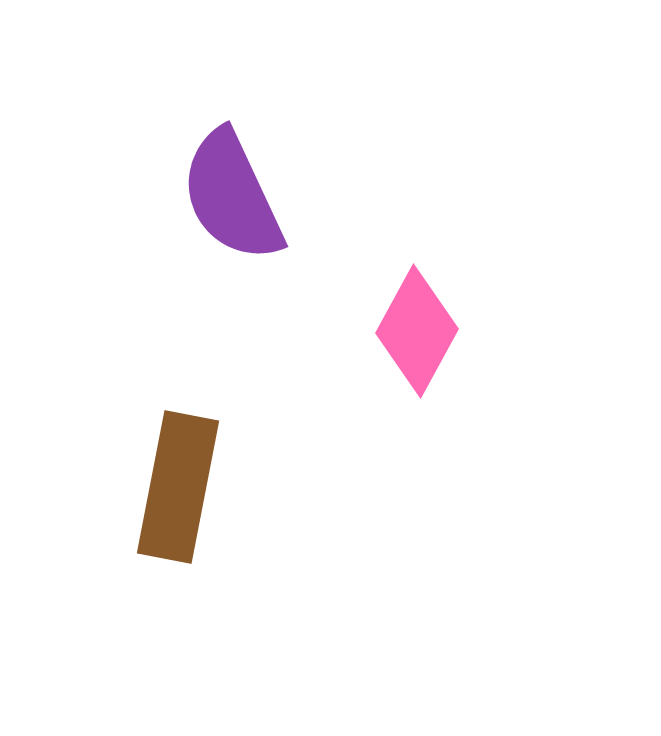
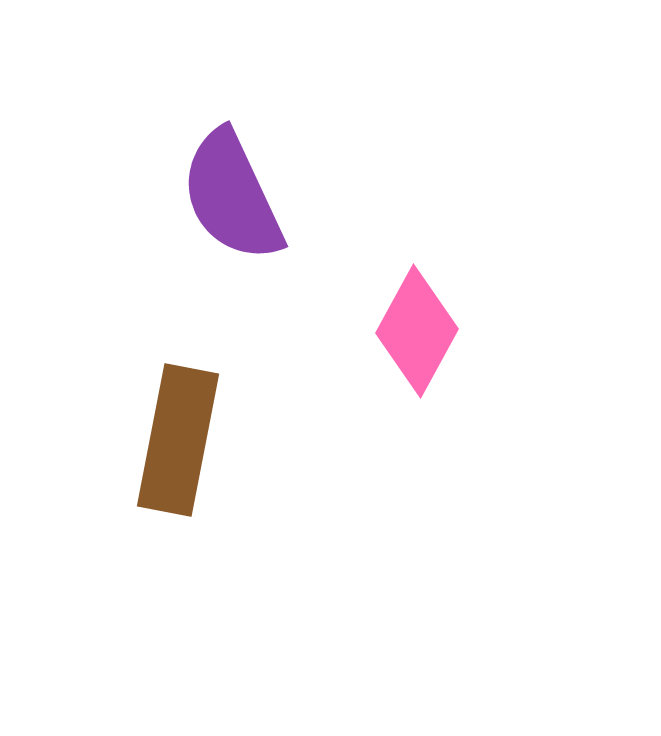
brown rectangle: moved 47 px up
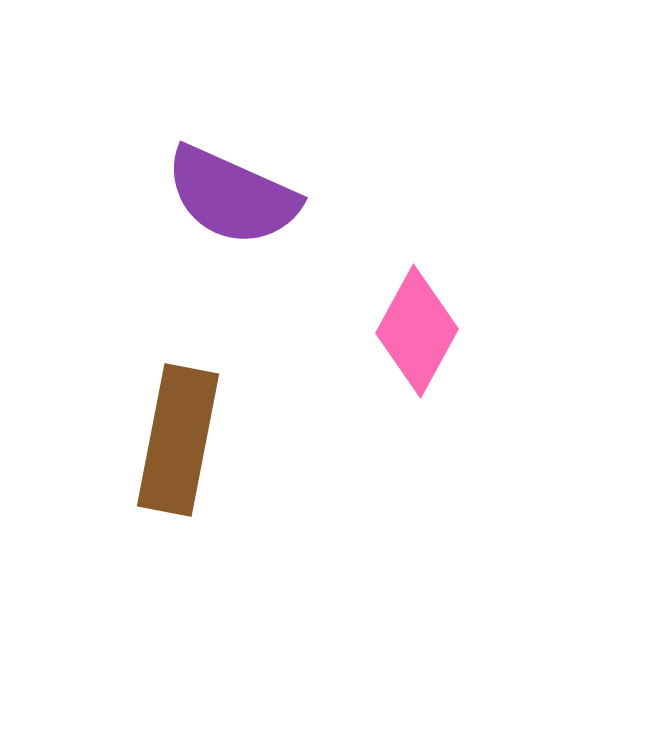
purple semicircle: rotated 41 degrees counterclockwise
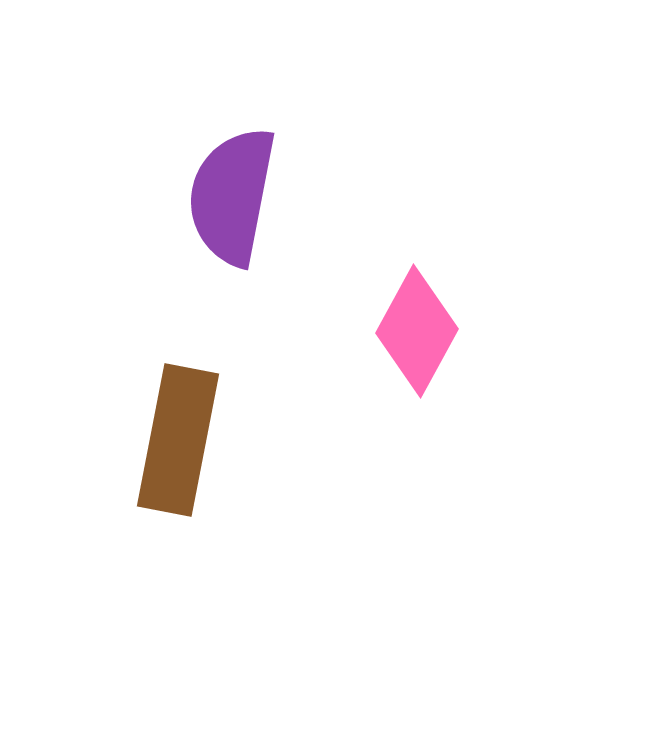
purple semicircle: rotated 77 degrees clockwise
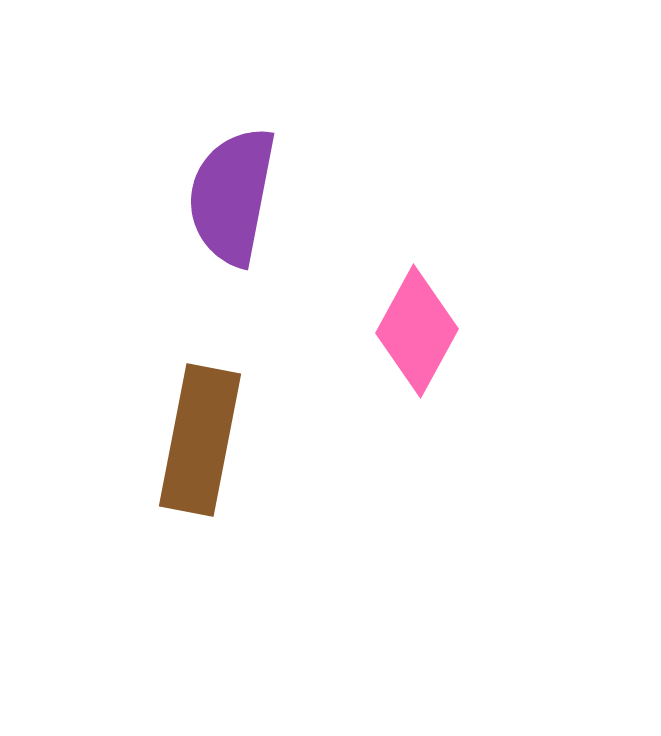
brown rectangle: moved 22 px right
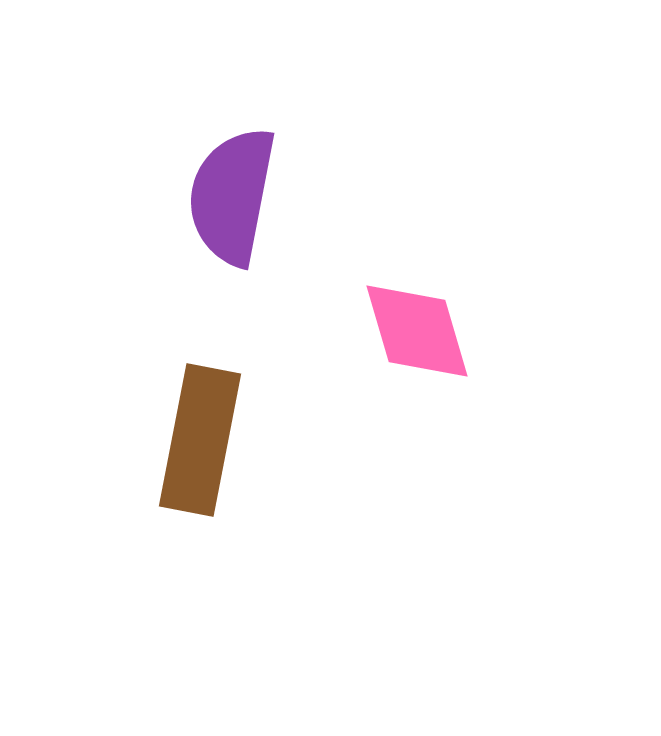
pink diamond: rotated 45 degrees counterclockwise
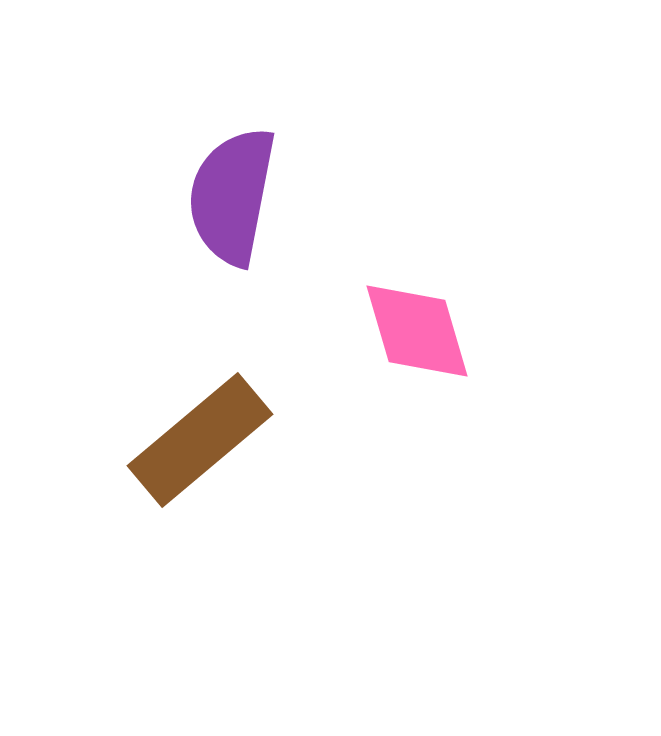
brown rectangle: rotated 39 degrees clockwise
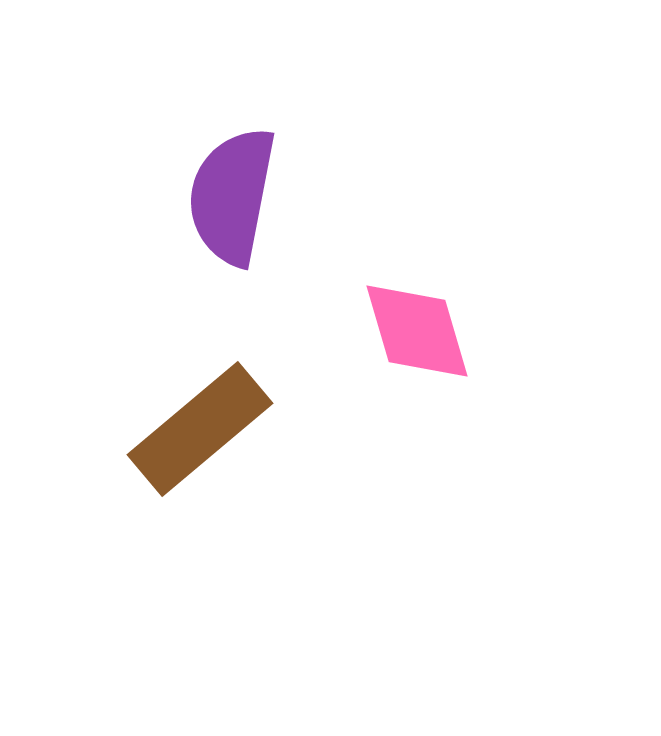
brown rectangle: moved 11 px up
